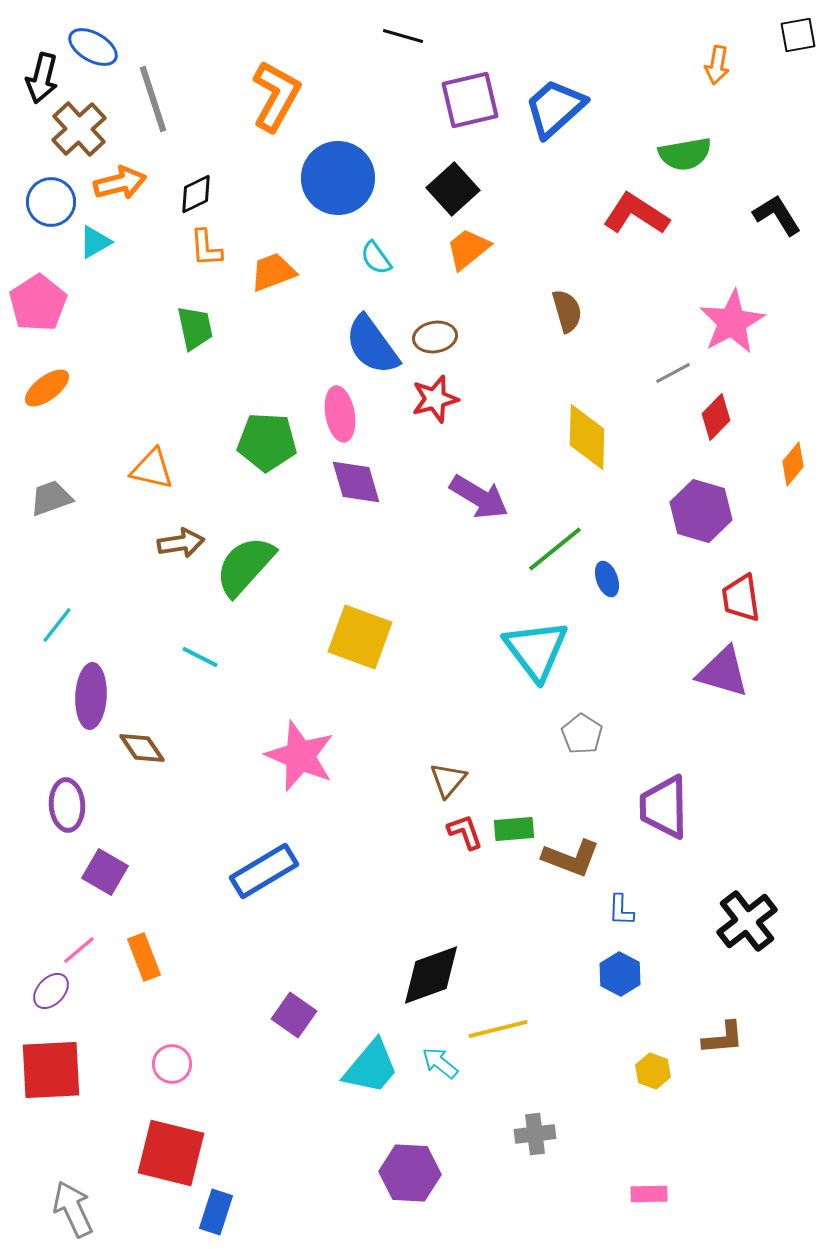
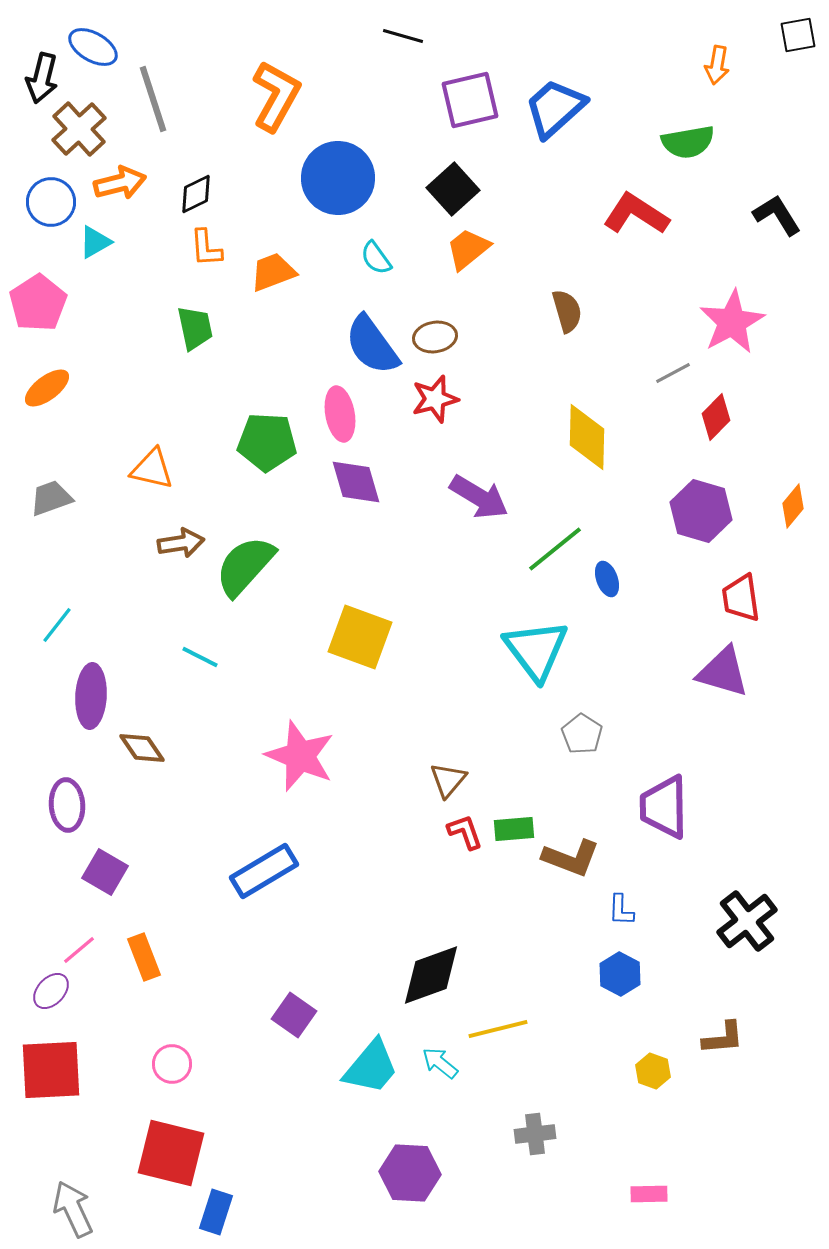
green semicircle at (685, 154): moved 3 px right, 12 px up
orange diamond at (793, 464): moved 42 px down
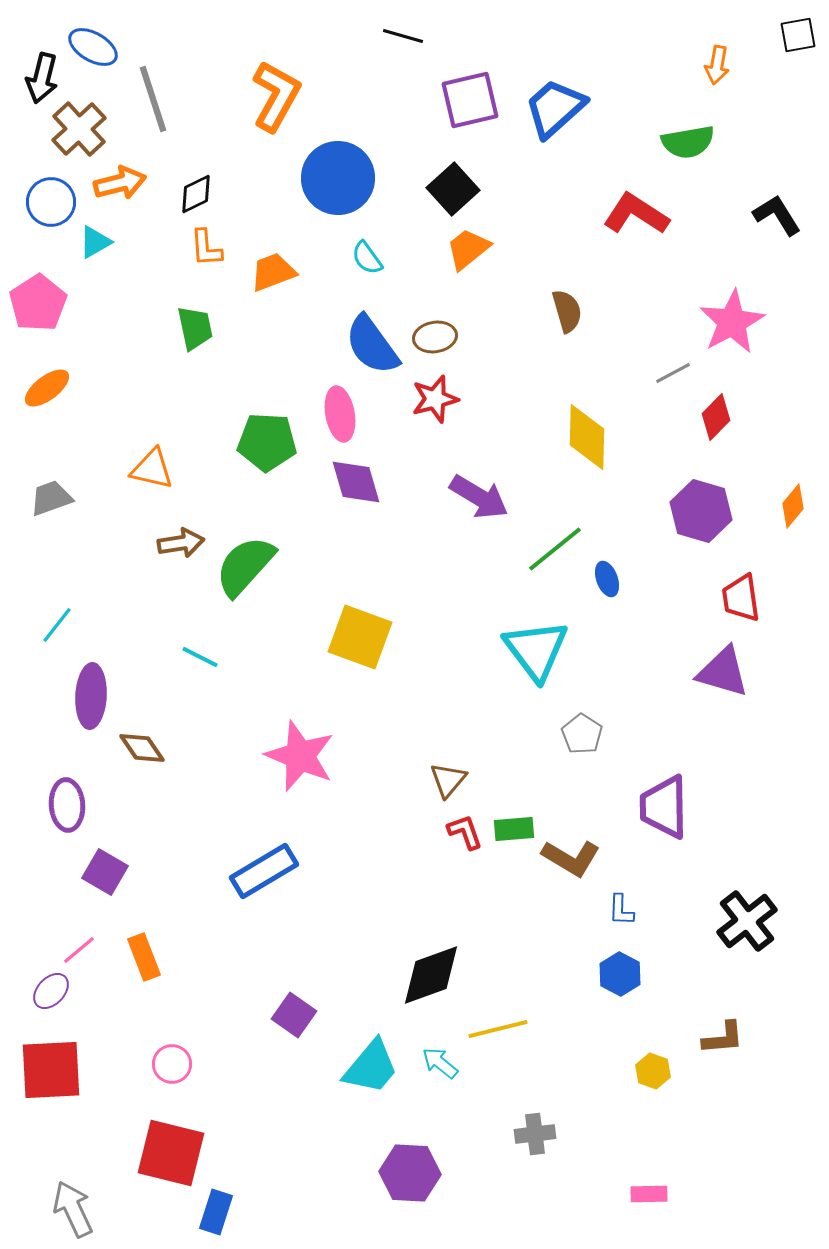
cyan semicircle at (376, 258): moved 9 px left
brown L-shape at (571, 858): rotated 10 degrees clockwise
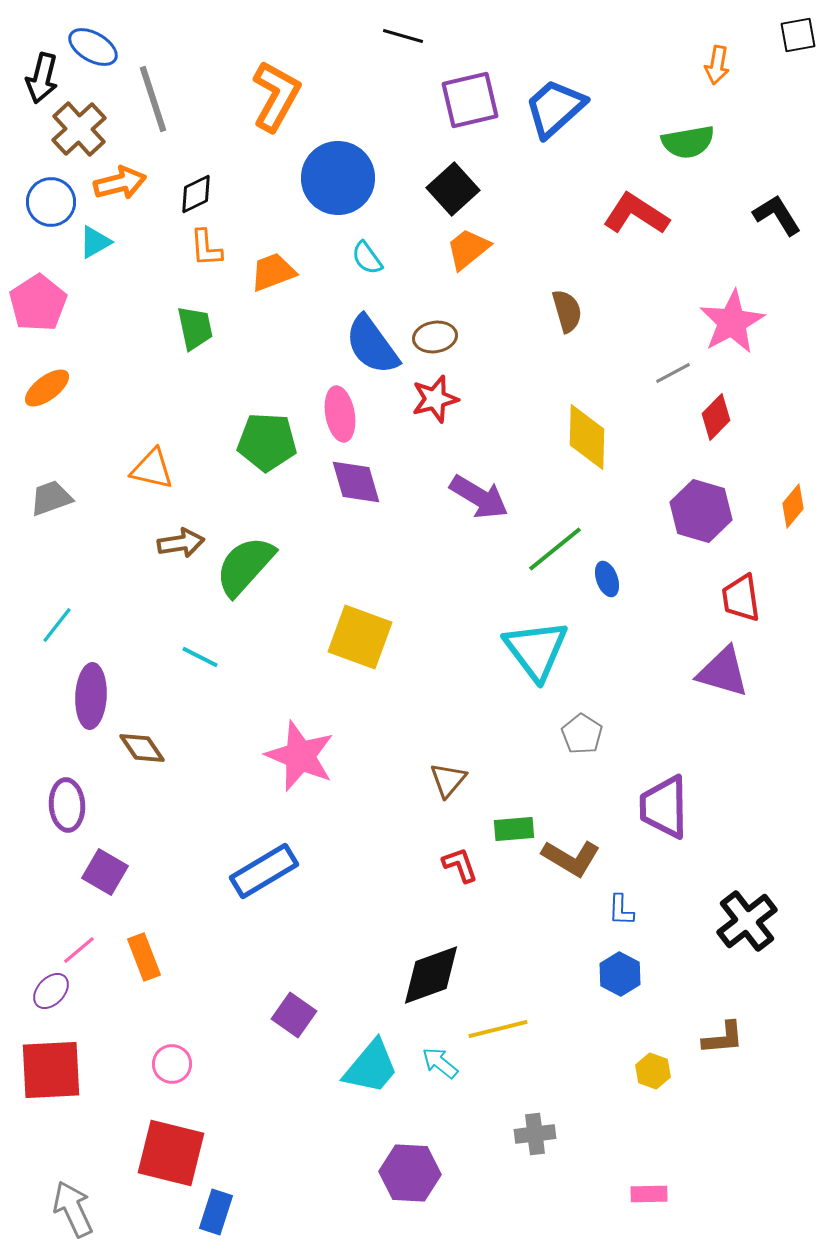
red L-shape at (465, 832): moved 5 px left, 33 px down
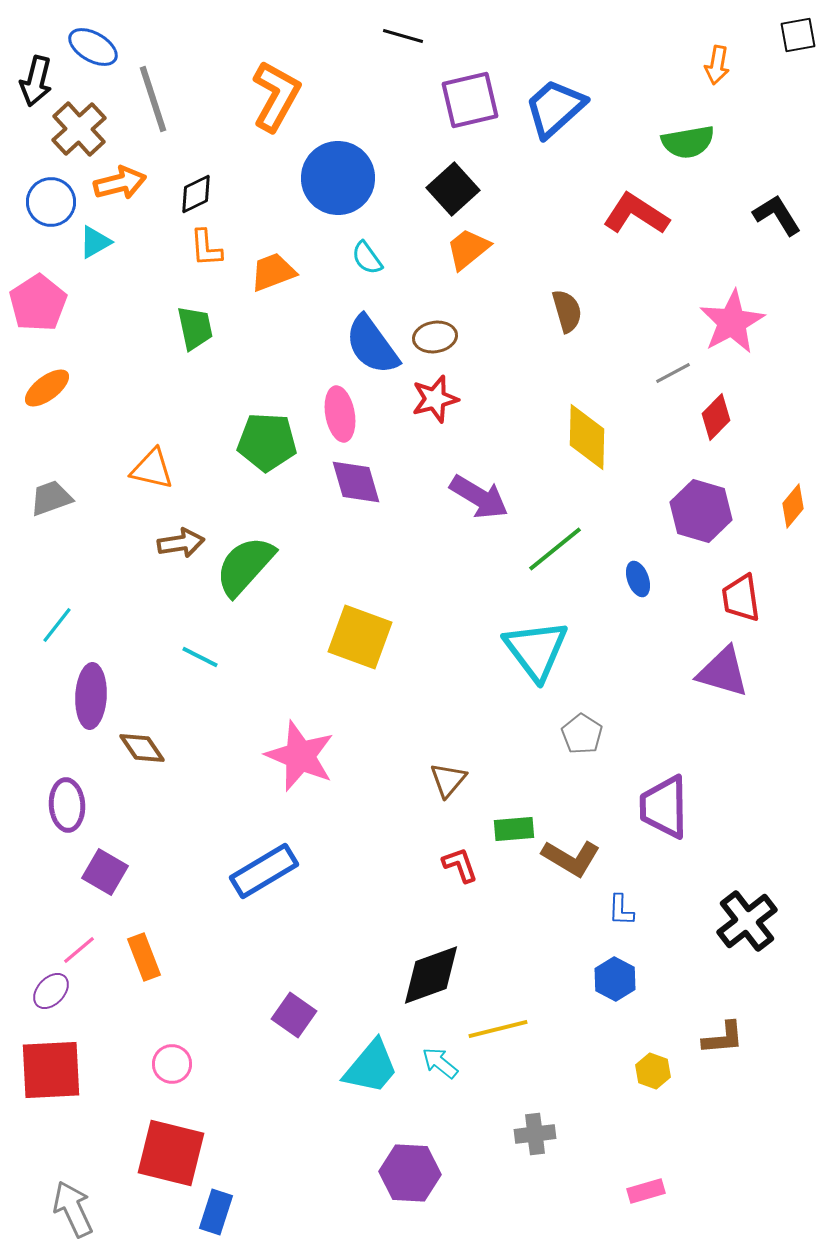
black arrow at (42, 78): moved 6 px left, 3 px down
blue ellipse at (607, 579): moved 31 px right
blue hexagon at (620, 974): moved 5 px left, 5 px down
pink rectangle at (649, 1194): moved 3 px left, 3 px up; rotated 15 degrees counterclockwise
